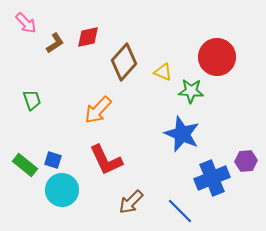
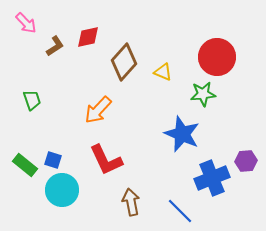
brown L-shape: moved 3 px down
green star: moved 12 px right, 3 px down; rotated 10 degrees counterclockwise
brown arrow: rotated 124 degrees clockwise
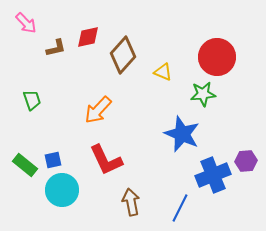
brown L-shape: moved 1 px right, 2 px down; rotated 20 degrees clockwise
brown diamond: moved 1 px left, 7 px up
blue square: rotated 30 degrees counterclockwise
blue cross: moved 1 px right, 3 px up
blue line: moved 3 px up; rotated 72 degrees clockwise
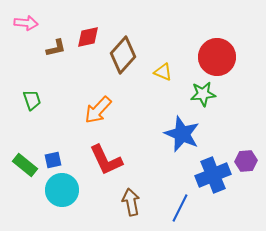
pink arrow: rotated 40 degrees counterclockwise
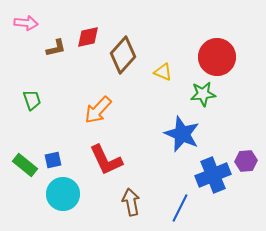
cyan circle: moved 1 px right, 4 px down
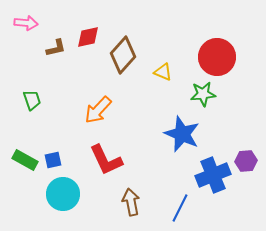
green rectangle: moved 5 px up; rotated 10 degrees counterclockwise
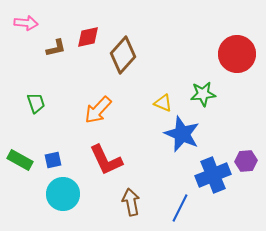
red circle: moved 20 px right, 3 px up
yellow triangle: moved 31 px down
green trapezoid: moved 4 px right, 3 px down
green rectangle: moved 5 px left
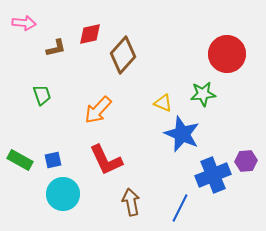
pink arrow: moved 2 px left
red diamond: moved 2 px right, 3 px up
red circle: moved 10 px left
green trapezoid: moved 6 px right, 8 px up
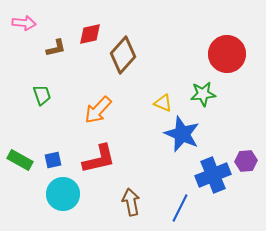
red L-shape: moved 7 px left, 1 px up; rotated 78 degrees counterclockwise
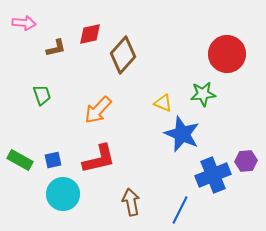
blue line: moved 2 px down
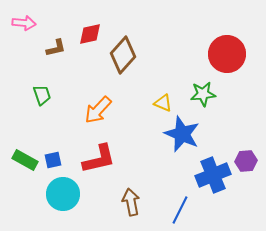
green rectangle: moved 5 px right
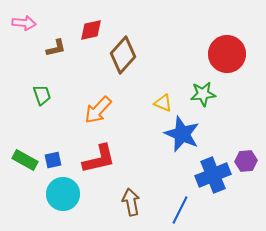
red diamond: moved 1 px right, 4 px up
